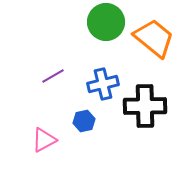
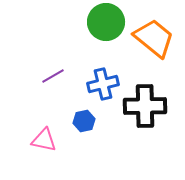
pink triangle: rotated 40 degrees clockwise
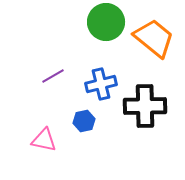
blue cross: moved 2 px left
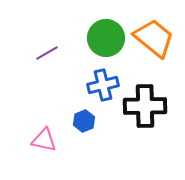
green circle: moved 16 px down
purple line: moved 6 px left, 23 px up
blue cross: moved 2 px right, 1 px down
blue hexagon: rotated 10 degrees counterclockwise
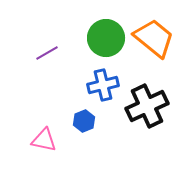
black cross: moved 2 px right; rotated 24 degrees counterclockwise
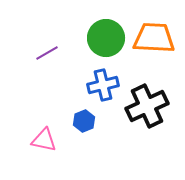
orange trapezoid: rotated 36 degrees counterclockwise
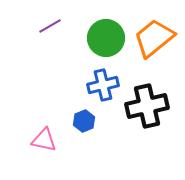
orange trapezoid: rotated 42 degrees counterclockwise
purple line: moved 3 px right, 27 px up
black cross: rotated 12 degrees clockwise
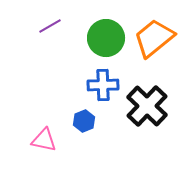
blue cross: rotated 12 degrees clockwise
black cross: rotated 33 degrees counterclockwise
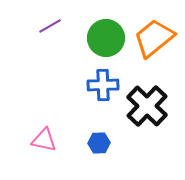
blue hexagon: moved 15 px right, 22 px down; rotated 20 degrees clockwise
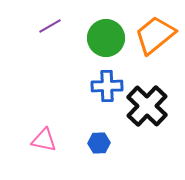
orange trapezoid: moved 1 px right, 3 px up
blue cross: moved 4 px right, 1 px down
